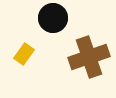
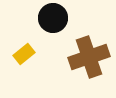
yellow rectangle: rotated 15 degrees clockwise
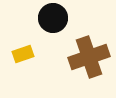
yellow rectangle: moved 1 px left; rotated 20 degrees clockwise
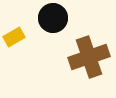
yellow rectangle: moved 9 px left, 17 px up; rotated 10 degrees counterclockwise
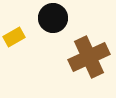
brown cross: rotated 6 degrees counterclockwise
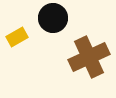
yellow rectangle: moved 3 px right
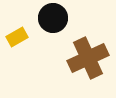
brown cross: moved 1 px left, 1 px down
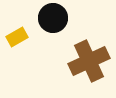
brown cross: moved 1 px right, 3 px down
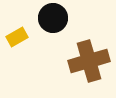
brown cross: rotated 9 degrees clockwise
